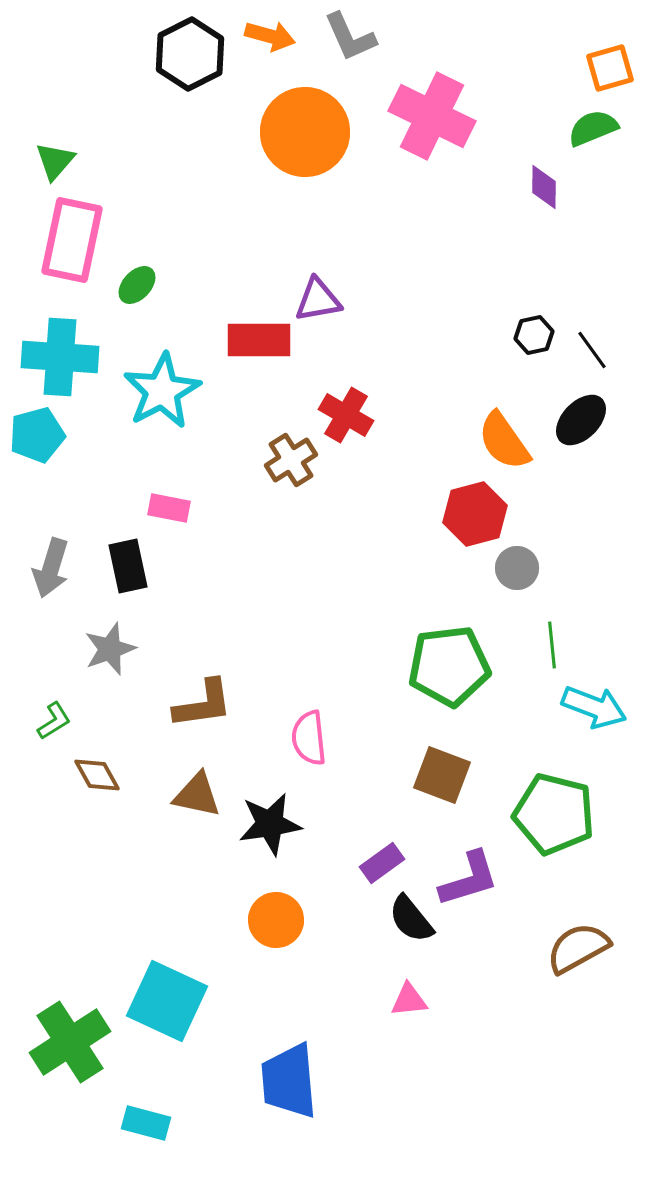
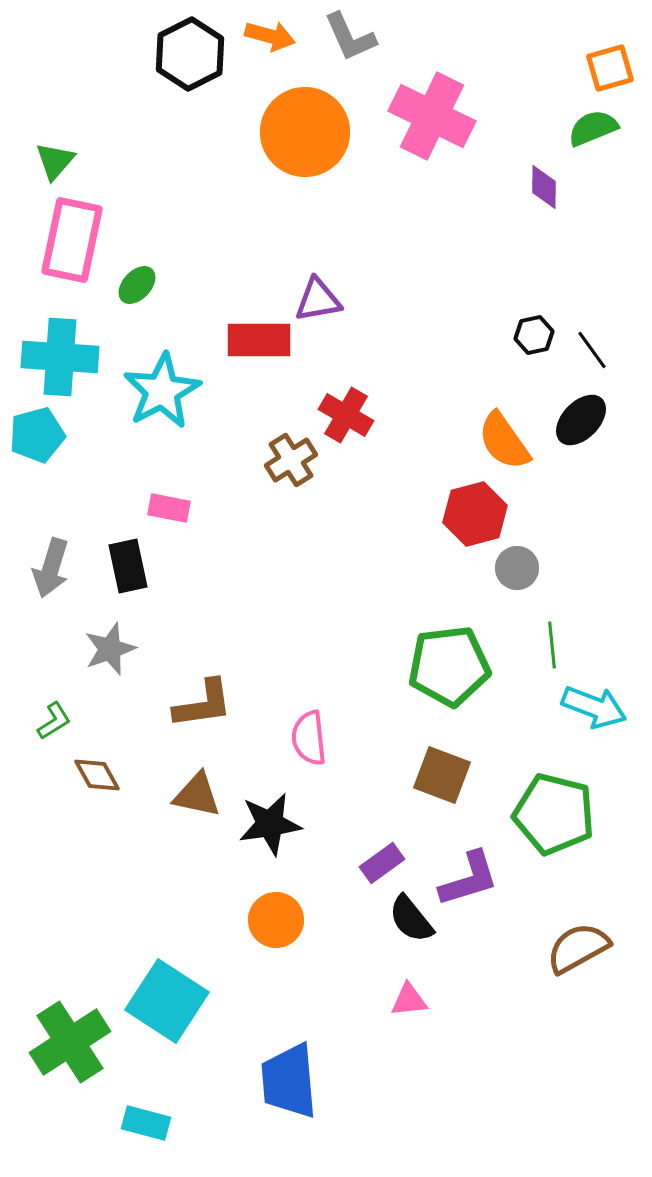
cyan square at (167, 1001): rotated 8 degrees clockwise
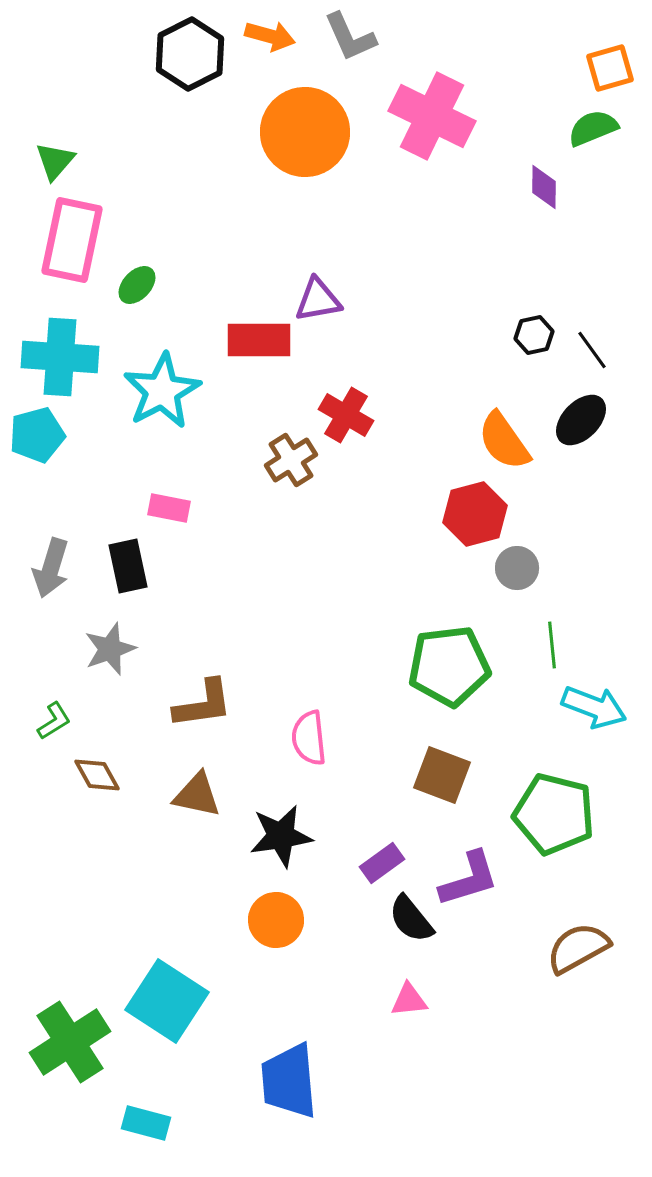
black star at (270, 824): moved 11 px right, 12 px down
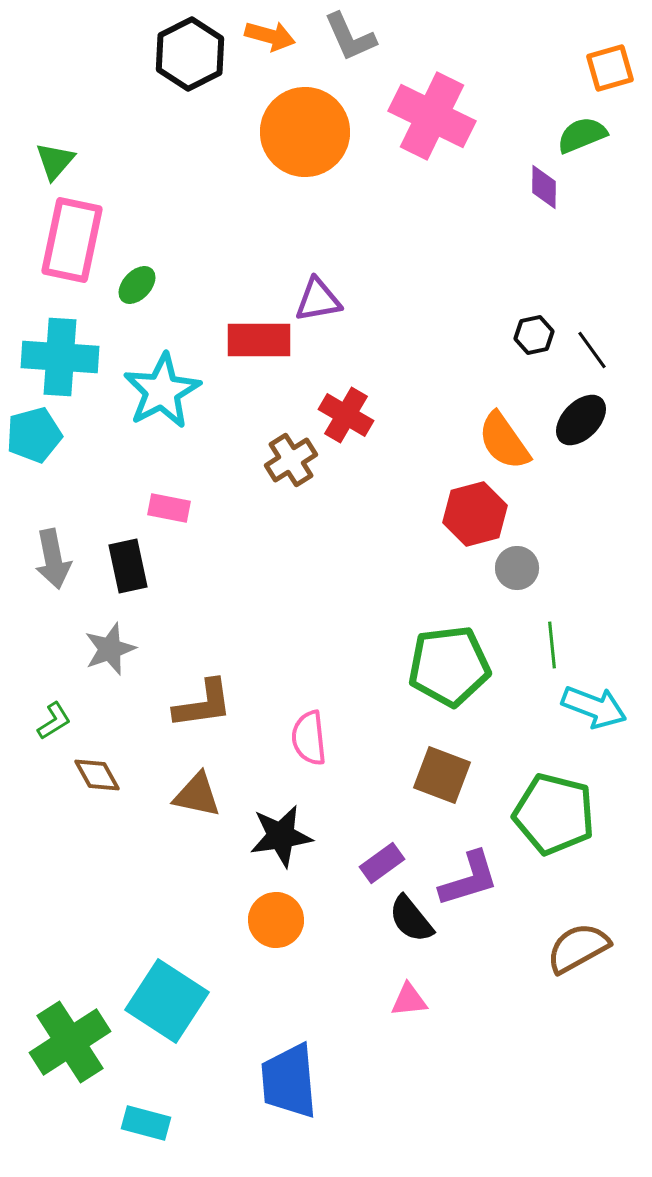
green semicircle at (593, 128): moved 11 px left, 7 px down
cyan pentagon at (37, 435): moved 3 px left
gray arrow at (51, 568): moved 2 px right, 9 px up; rotated 28 degrees counterclockwise
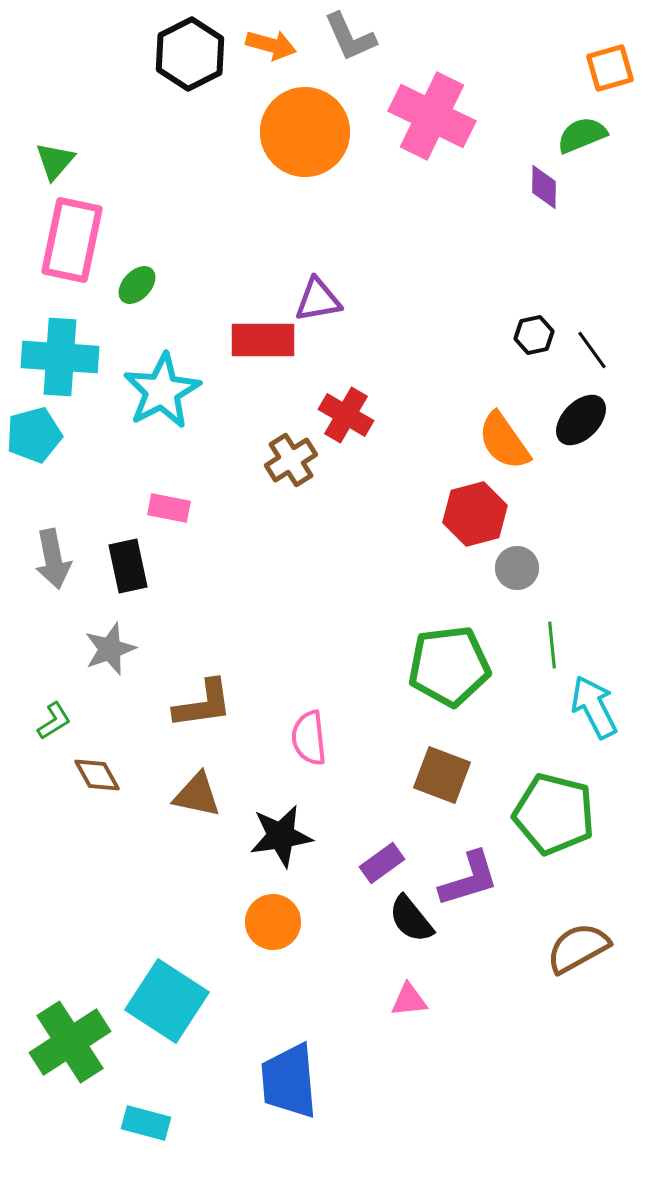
orange arrow at (270, 36): moved 1 px right, 9 px down
red rectangle at (259, 340): moved 4 px right
cyan arrow at (594, 707): rotated 138 degrees counterclockwise
orange circle at (276, 920): moved 3 px left, 2 px down
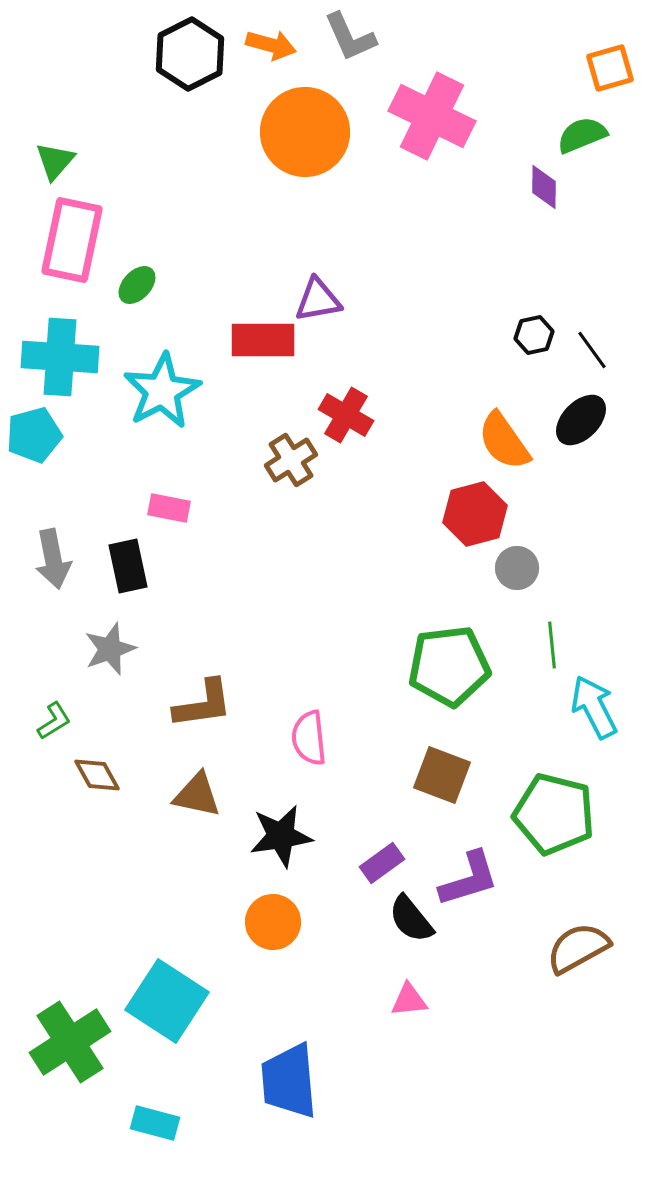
cyan rectangle at (146, 1123): moved 9 px right
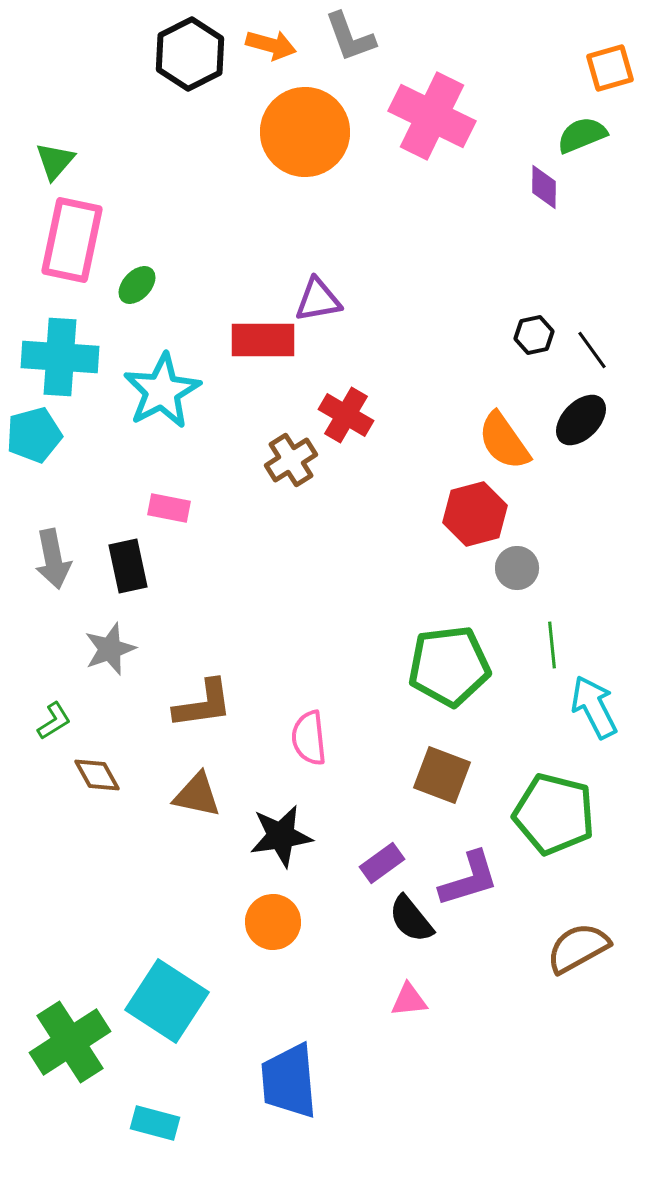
gray L-shape at (350, 37): rotated 4 degrees clockwise
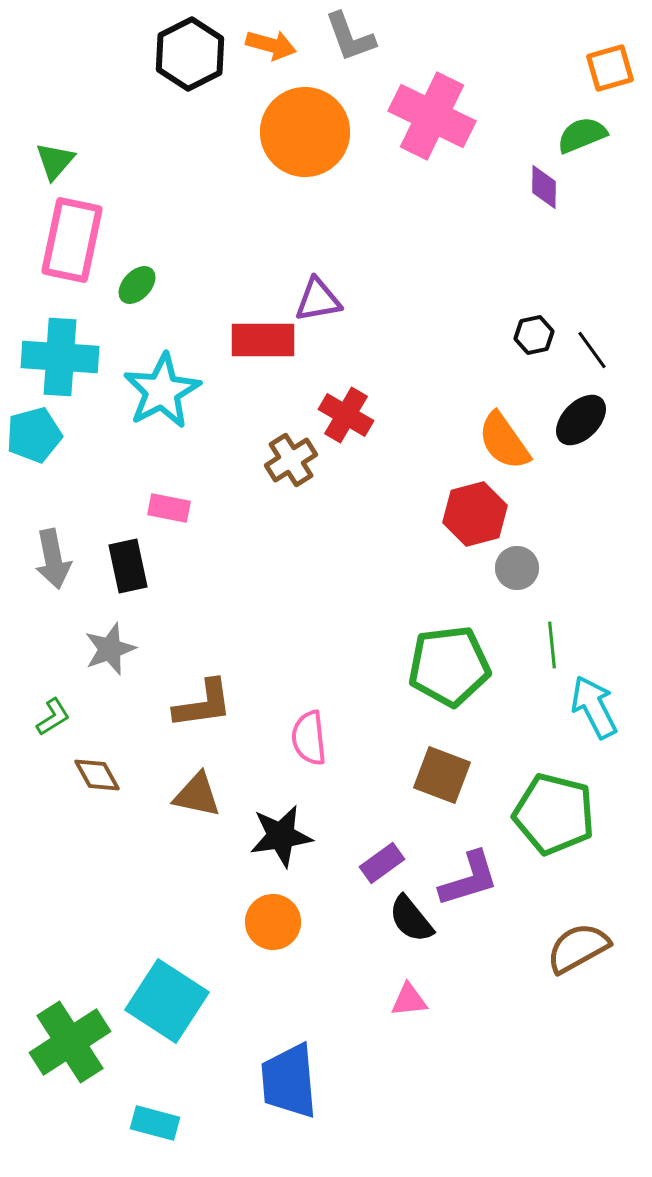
green L-shape at (54, 721): moved 1 px left, 4 px up
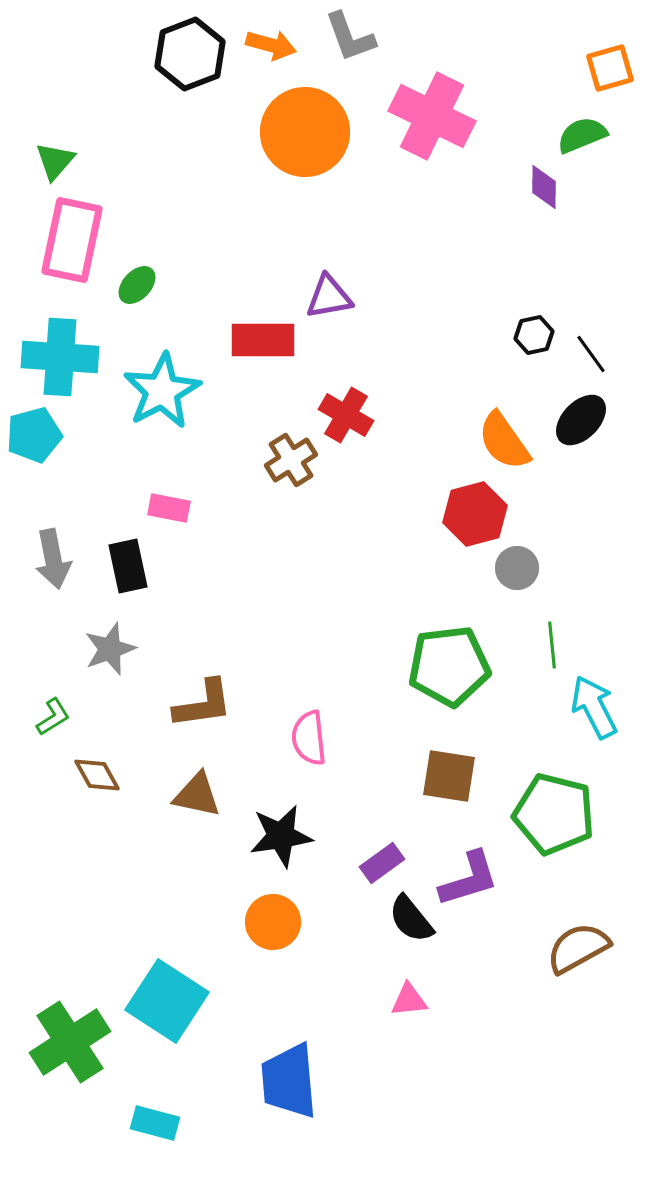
black hexagon at (190, 54): rotated 6 degrees clockwise
purple triangle at (318, 300): moved 11 px right, 3 px up
black line at (592, 350): moved 1 px left, 4 px down
brown square at (442, 775): moved 7 px right, 1 px down; rotated 12 degrees counterclockwise
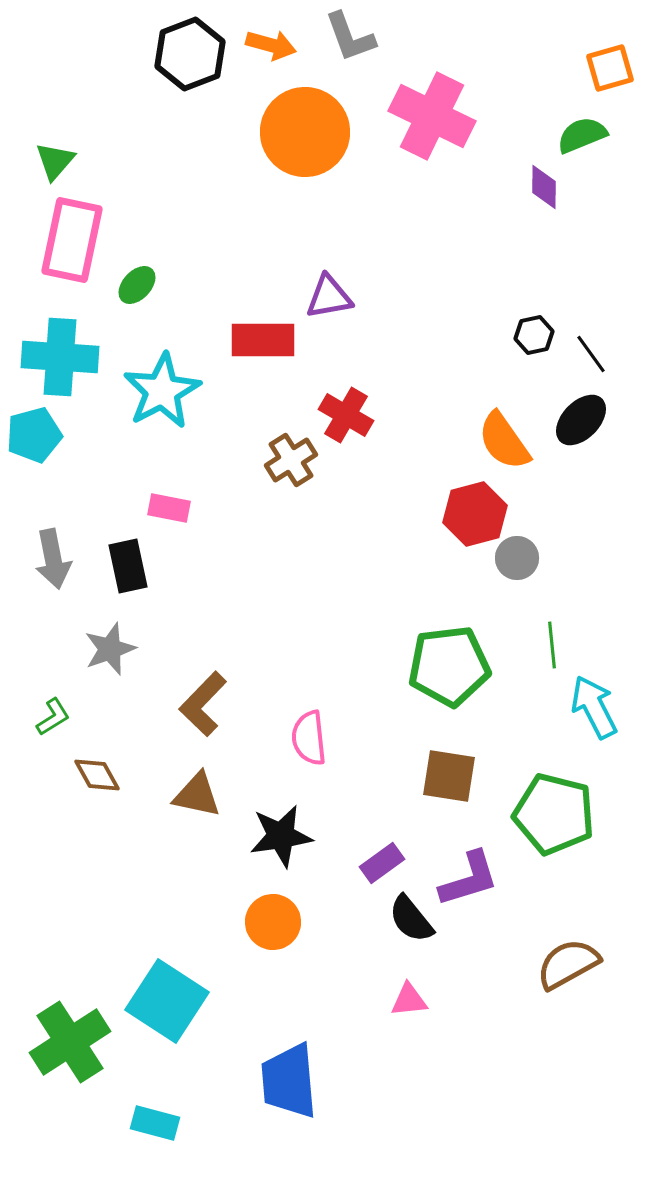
gray circle at (517, 568): moved 10 px up
brown L-shape at (203, 704): rotated 142 degrees clockwise
brown semicircle at (578, 948): moved 10 px left, 16 px down
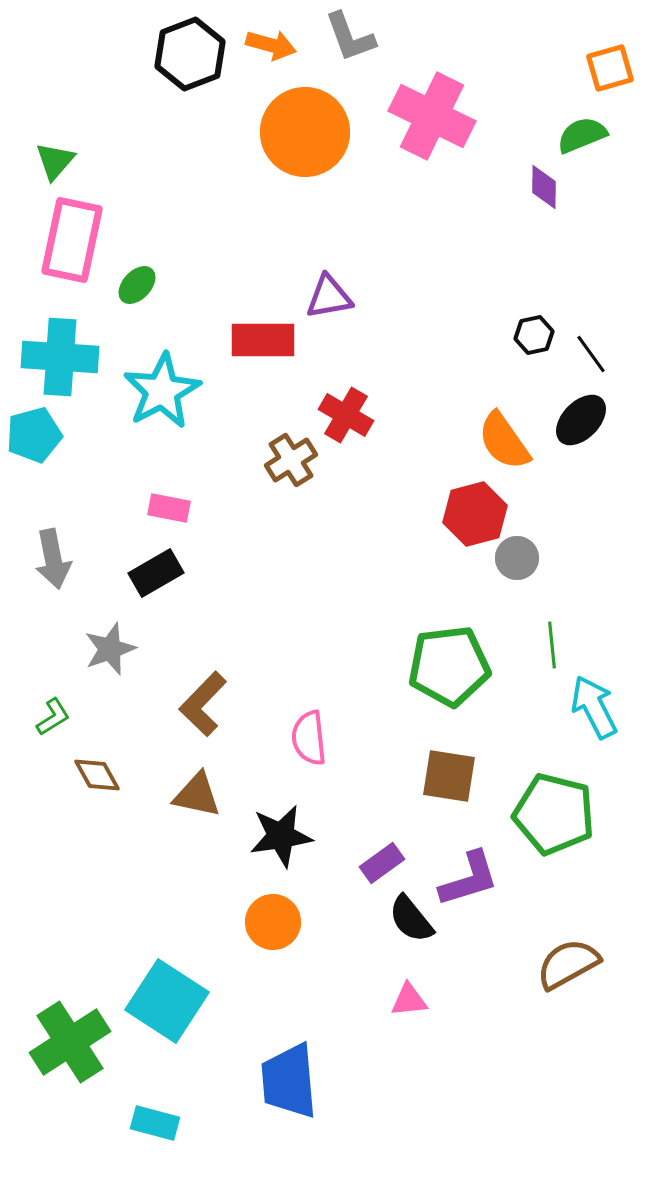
black rectangle at (128, 566): moved 28 px right, 7 px down; rotated 72 degrees clockwise
